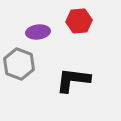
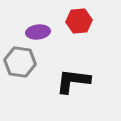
gray hexagon: moved 1 px right, 2 px up; rotated 12 degrees counterclockwise
black L-shape: moved 1 px down
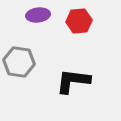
purple ellipse: moved 17 px up
gray hexagon: moved 1 px left
